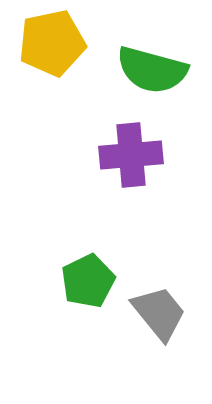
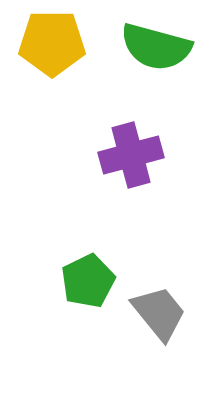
yellow pentagon: rotated 12 degrees clockwise
green semicircle: moved 4 px right, 23 px up
purple cross: rotated 10 degrees counterclockwise
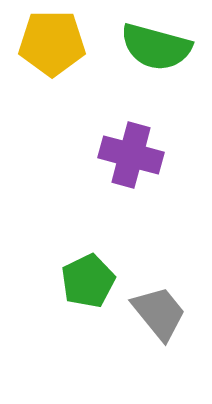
purple cross: rotated 30 degrees clockwise
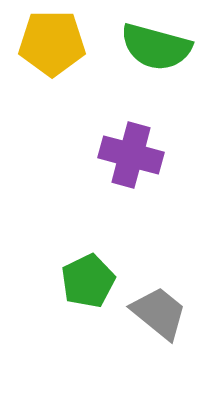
gray trapezoid: rotated 12 degrees counterclockwise
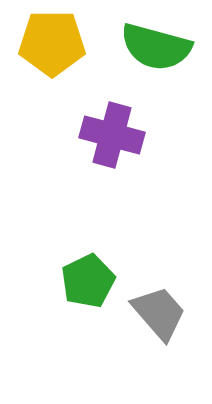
purple cross: moved 19 px left, 20 px up
gray trapezoid: rotated 10 degrees clockwise
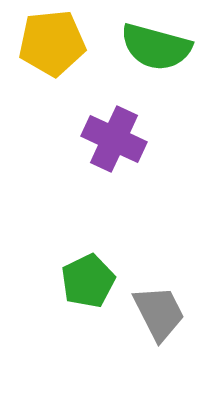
yellow pentagon: rotated 6 degrees counterclockwise
purple cross: moved 2 px right, 4 px down; rotated 10 degrees clockwise
gray trapezoid: rotated 14 degrees clockwise
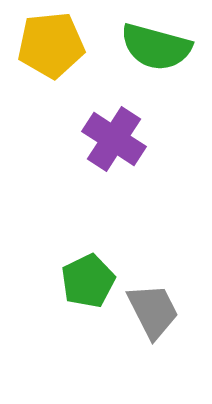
yellow pentagon: moved 1 px left, 2 px down
purple cross: rotated 8 degrees clockwise
gray trapezoid: moved 6 px left, 2 px up
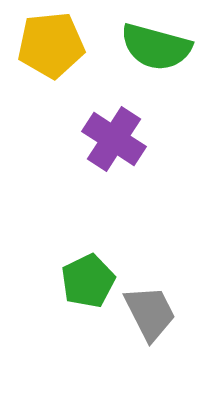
gray trapezoid: moved 3 px left, 2 px down
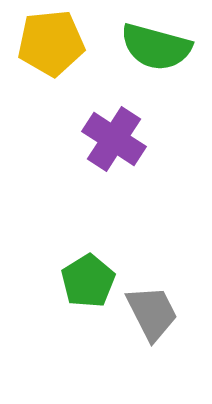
yellow pentagon: moved 2 px up
green pentagon: rotated 6 degrees counterclockwise
gray trapezoid: moved 2 px right
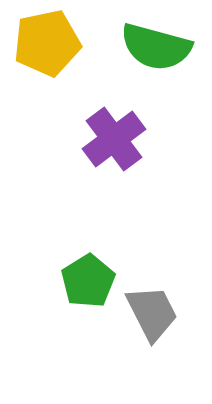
yellow pentagon: moved 4 px left; rotated 6 degrees counterclockwise
purple cross: rotated 20 degrees clockwise
